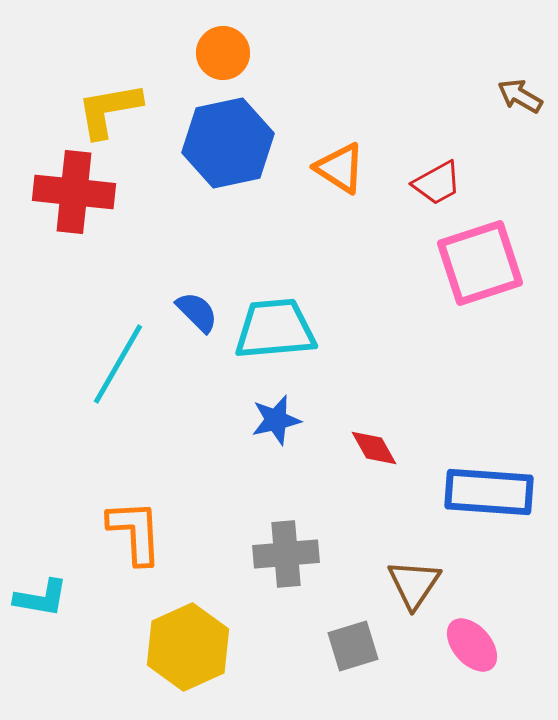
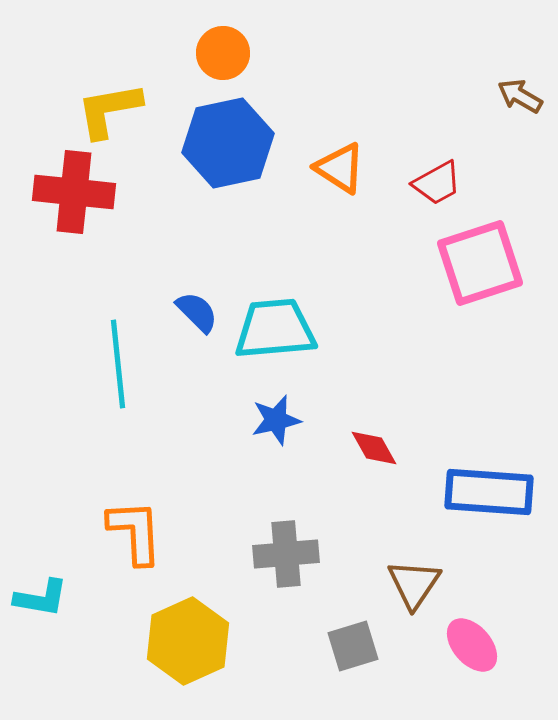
cyan line: rotated 36 degrees counterclockwise
yellow hexagon: moved 6 px up
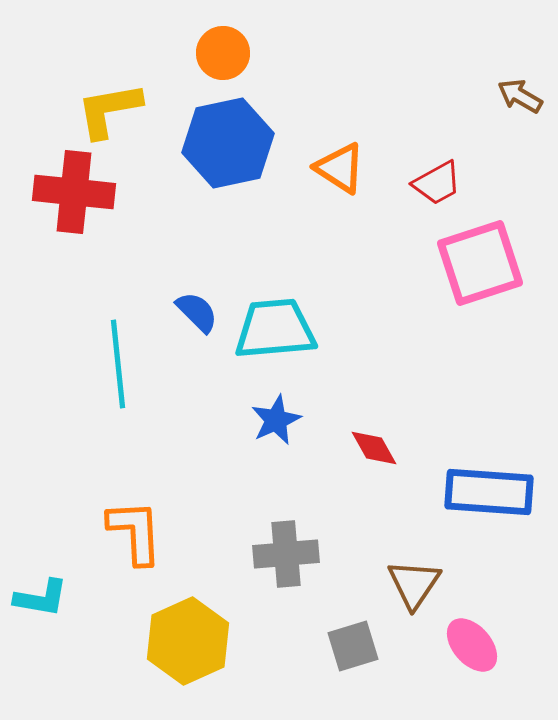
blue star: rotated 12 degrees counterclockwise
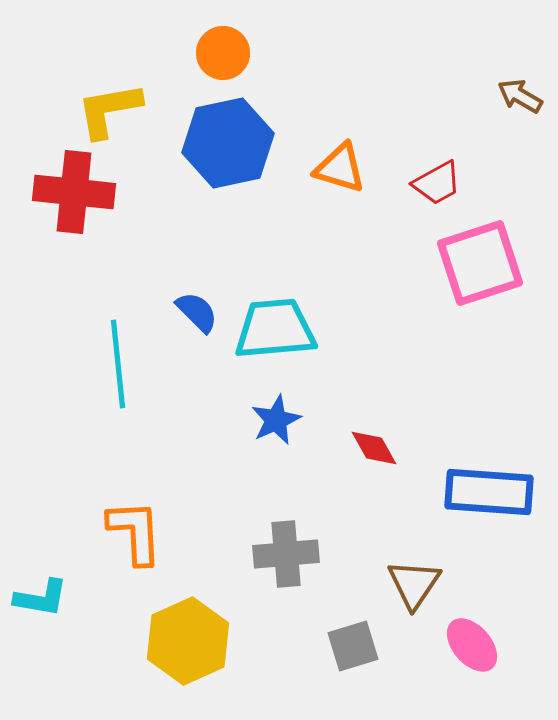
orange triangle: rotated 16 degrees counterclockwise
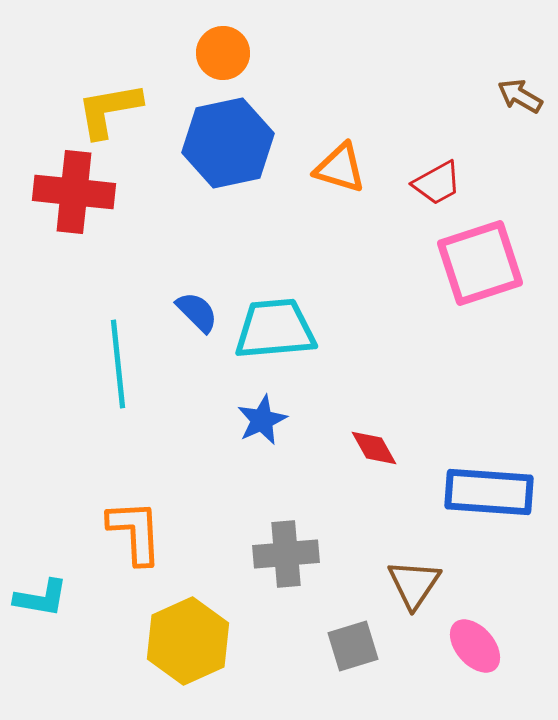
blue star: moved 14 px left
pink ellipse: moved 3 px right, 1 px down
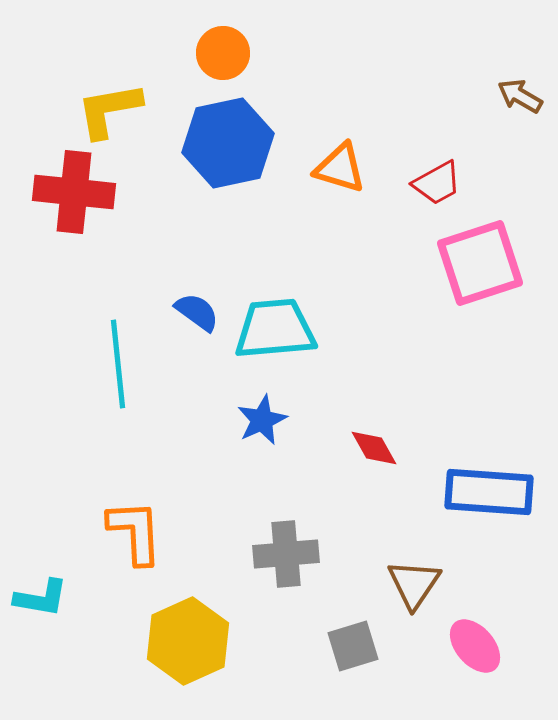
blue semicircle: rotated 9 degrees counterclockwise
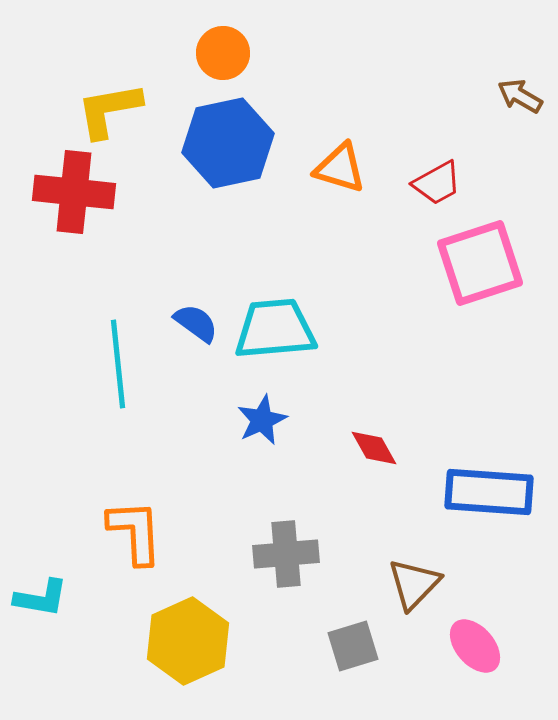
blue semicircle: moved 1 px left, 11 px down
brown triangle: rotated 10 degrees clockwise
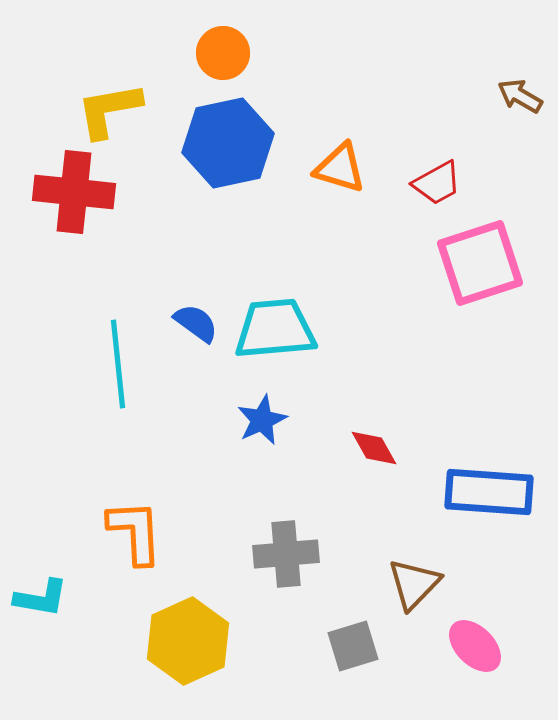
pink ellipse: rotated 4 degrees counterclockwise
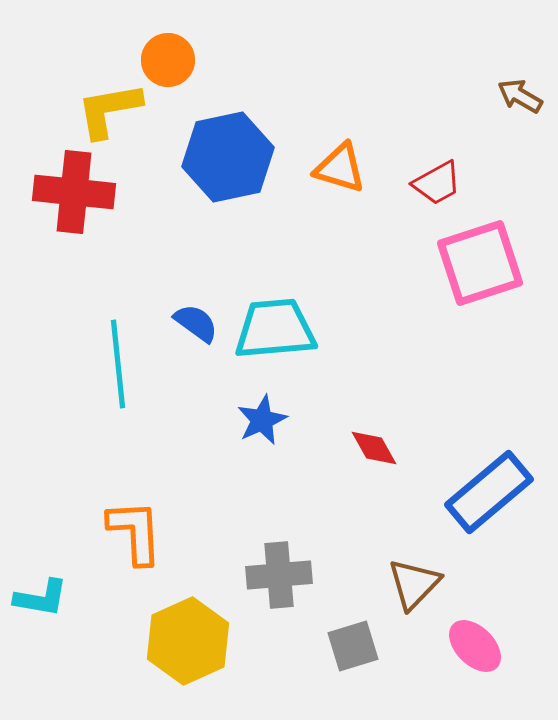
orange circle: moved 55 px left, 7 px down
blue hexagon: moved 14 px down
blue rectangle: rotated 44 degrees counterclockwise
gray cross: moved 7 px left, 21 px down
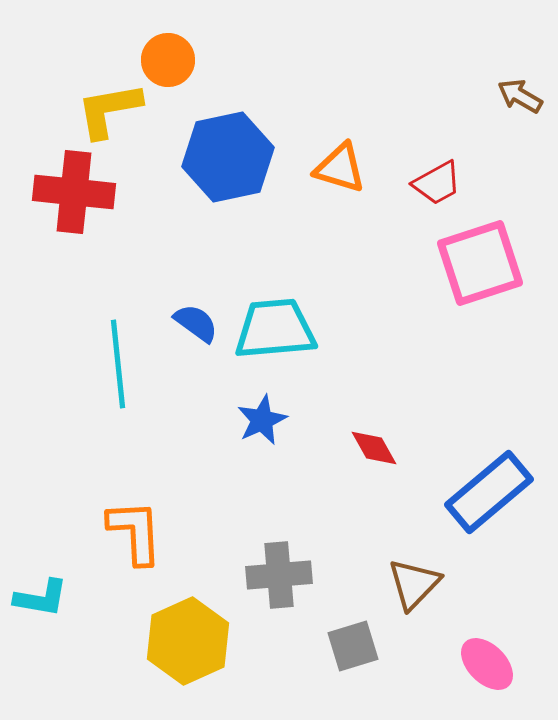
pink ellipse: moved 12 px right, 18 px down
